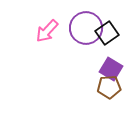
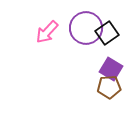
pink arrow: moved 1 px down
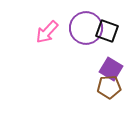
black square: moved 2 px up; rotated 35 degrees counterclockwise
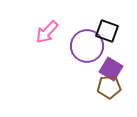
purple circle: moved 1 px right, 18 px down
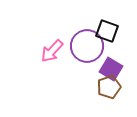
pink arrow: moved 5 px right, 19 px down
brown pentagon: rotated 15 degrees counterclockwise
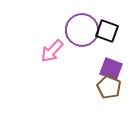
purple circle: moved 5 px left, 16 px up
purple square: rotated 10 degrees counterclockwise
brown pentagon: rotated 25 degrees counterclockwise
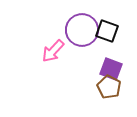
pink arrow: moved 1 px right
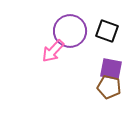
purple circle: moved 12 px left, 1 px down
purple square: rotated 10 degrees counterclockwise
brown pentagon: rotated 15 degrees counterclockwise
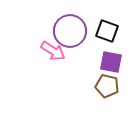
pink arrow: rotated 100 degrees counterclockwise
purple square: moved 7 px up
brown pentagon: moved 2 px left, 1 px up
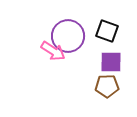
purple circle: moved 2 px left, 5 px down
purple square: rotated 10 degrees counterclockwise
brown pentagon: rotated 15 degrees counterclockwise
